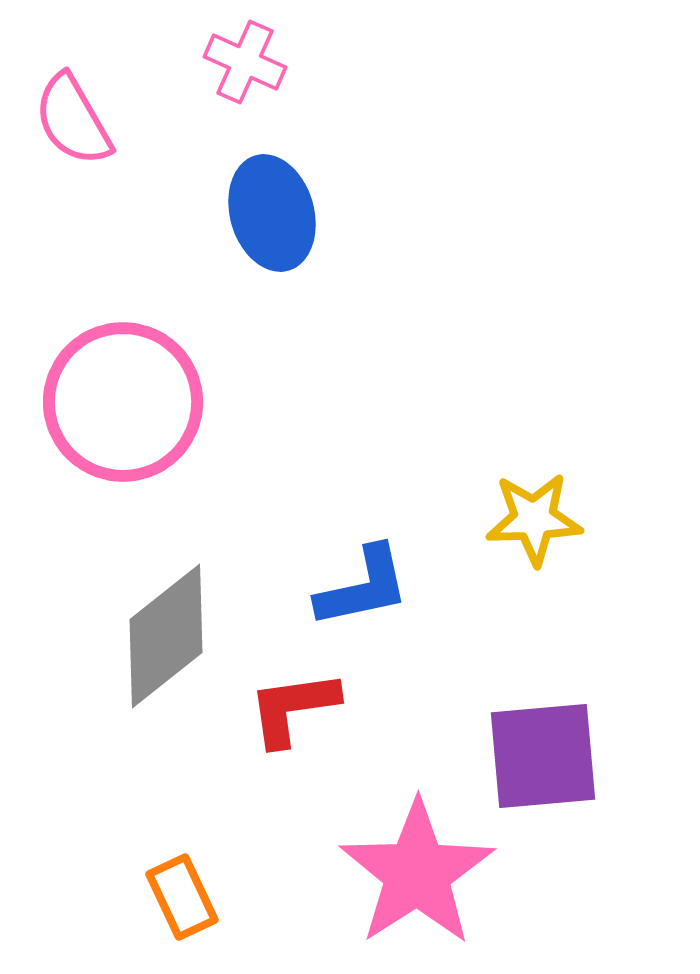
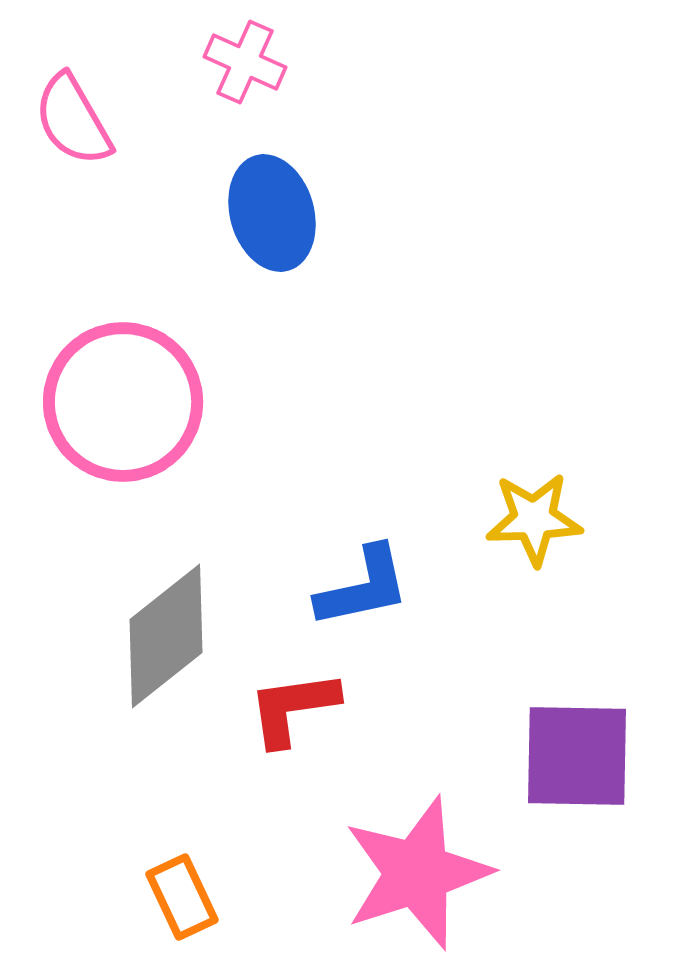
purple square: moved 34 px right; rotated 6 degrees clockwise
pink star: rotated 15 degrees clockwise
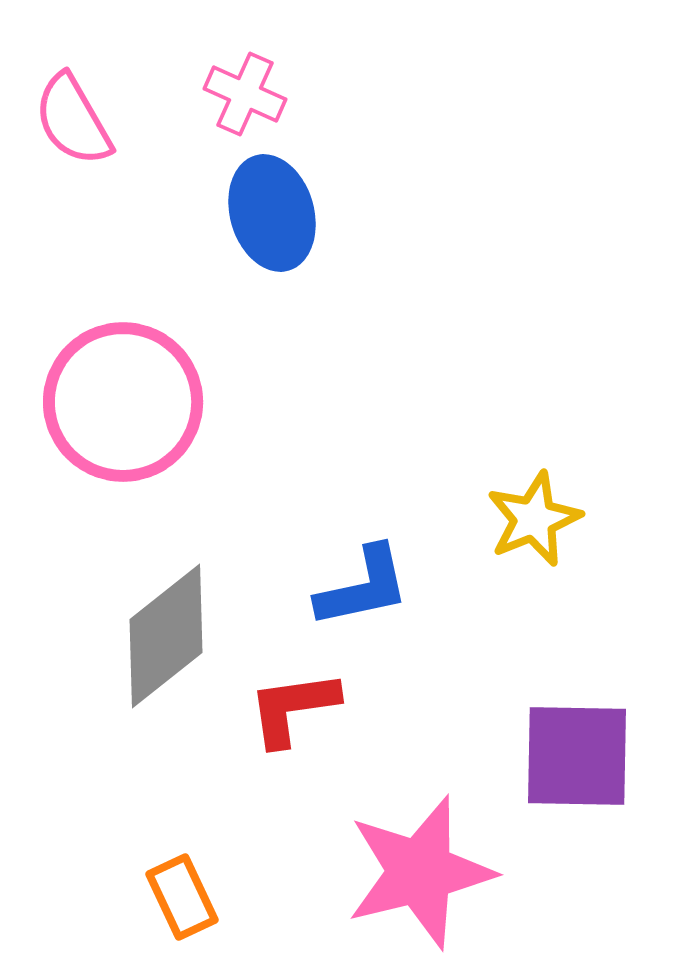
pink cross: moved 32 px down
yellow star: rotated 20 degrees counterclockwise
pink star: moved 3 px right, 1 px up; rotated 4 degrees clockwise
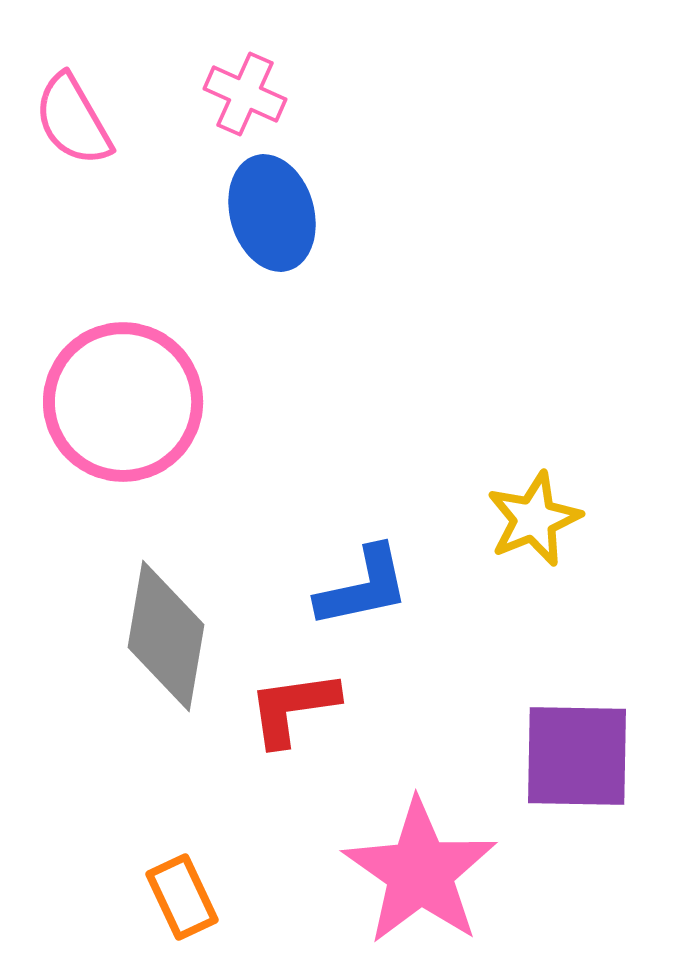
gray diamond: rotated 42 degrees counterclockwise
pink star: rotated 23 degrees counterclockwise
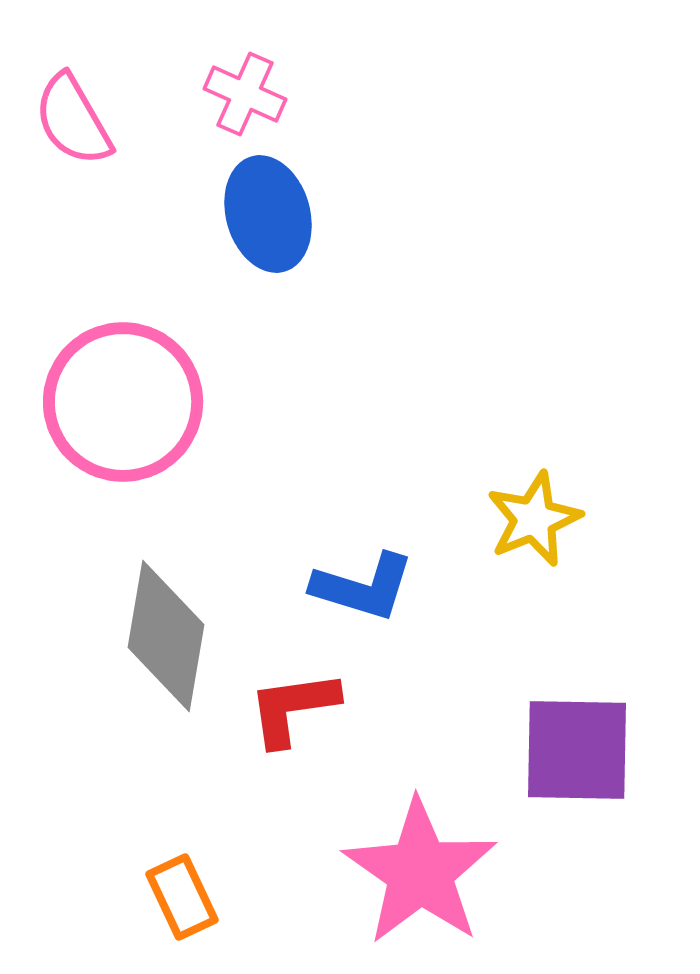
blue ellipse: moved 4 px left, 1 px down
blue L-shape: rotated 29 degrees clockwise
purple square: moved 6 px up
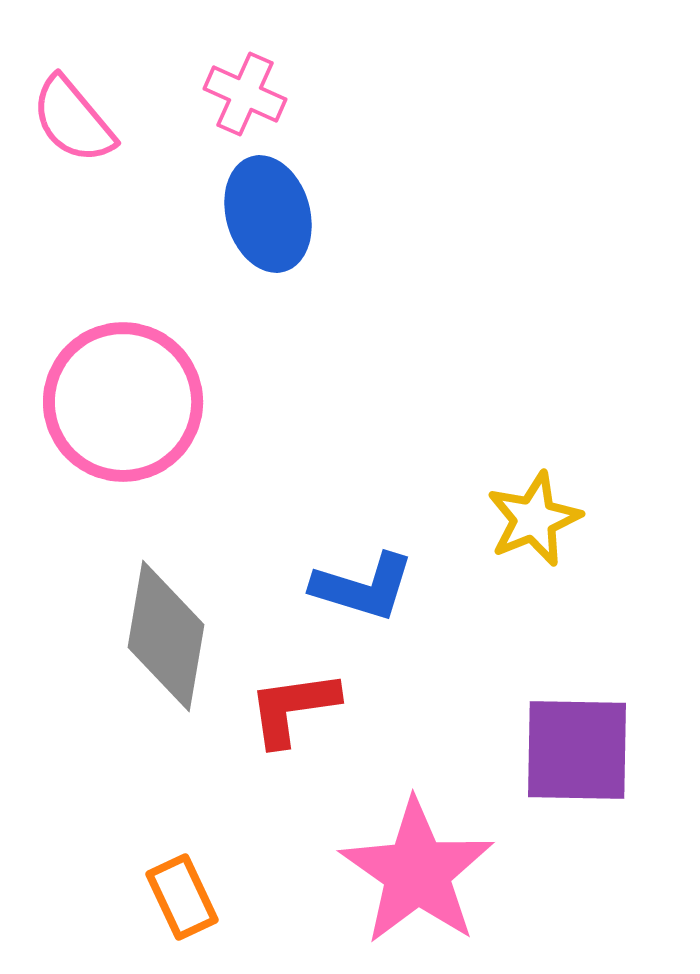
pink semicircle: rotated 10 degrees counterclockwise
pink star: moved 3 px left
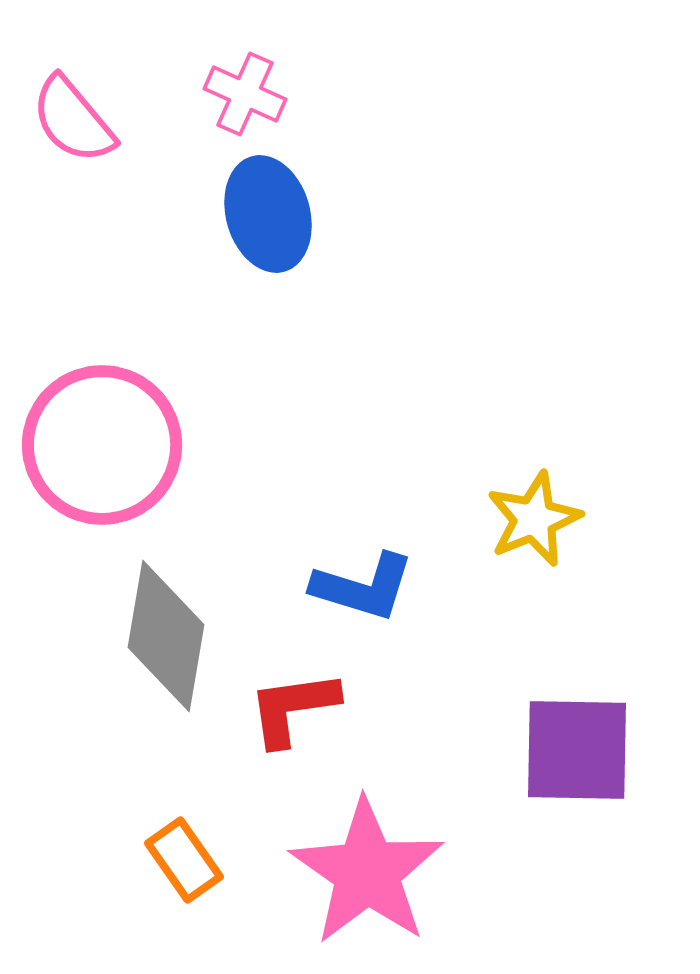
pink circle: moved 21 px left, 43 px down
pink star: moved 50 px left
orange rectangle: moved 2 px right, 37 px up; rotated 10 degrees counterclockwise
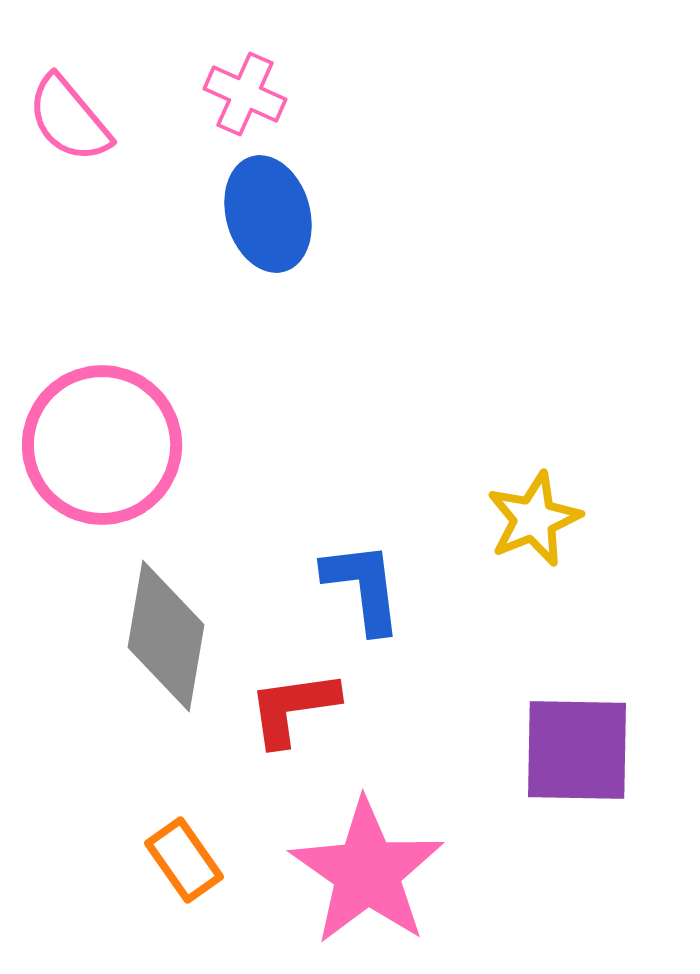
pink semicircle: moved 4 px left, 1 px up
blue L-shape: rotated 114 degrees counterclockwise
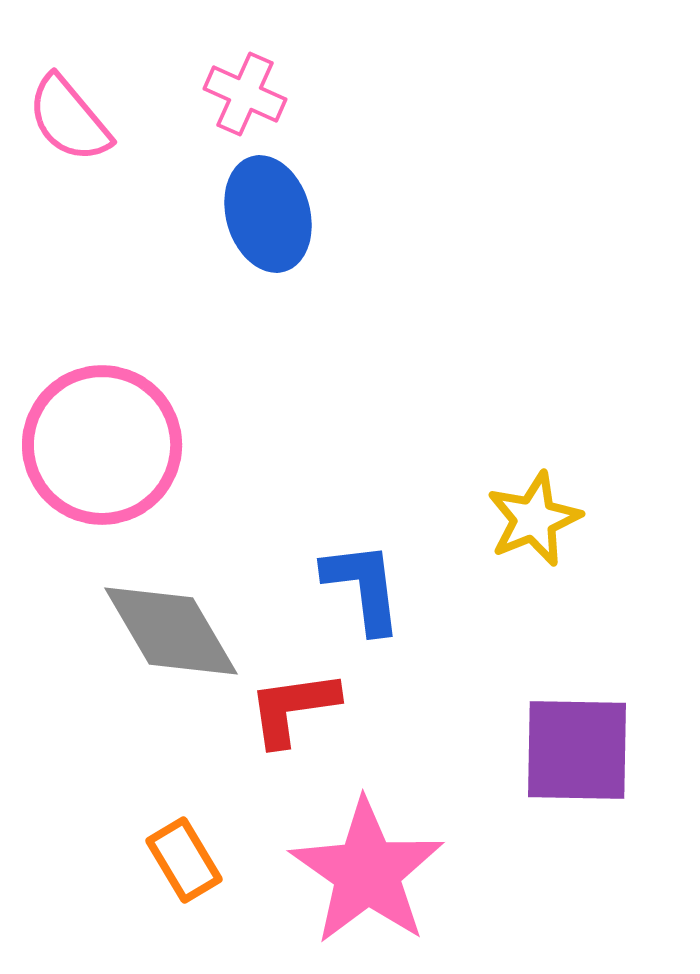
gray diamond: moved 5 px right, 5 px up; rotated 40 degrees counterclockwise
orange rectangle: rotated 4 degrees clockwise
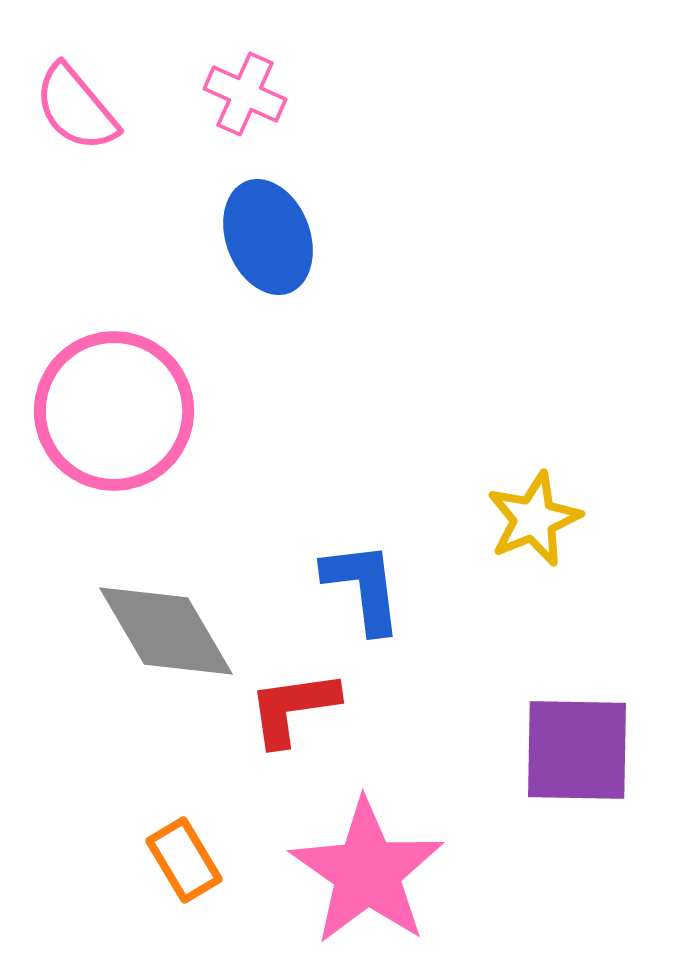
pink semicircle: moved 7 px right, 11 px up
blue ellipse: moved 23 px down; rotated 5 degrees counterclockwise
pink circle: moved 12 px right, 34 px up
gray diamond: moved 5 px left
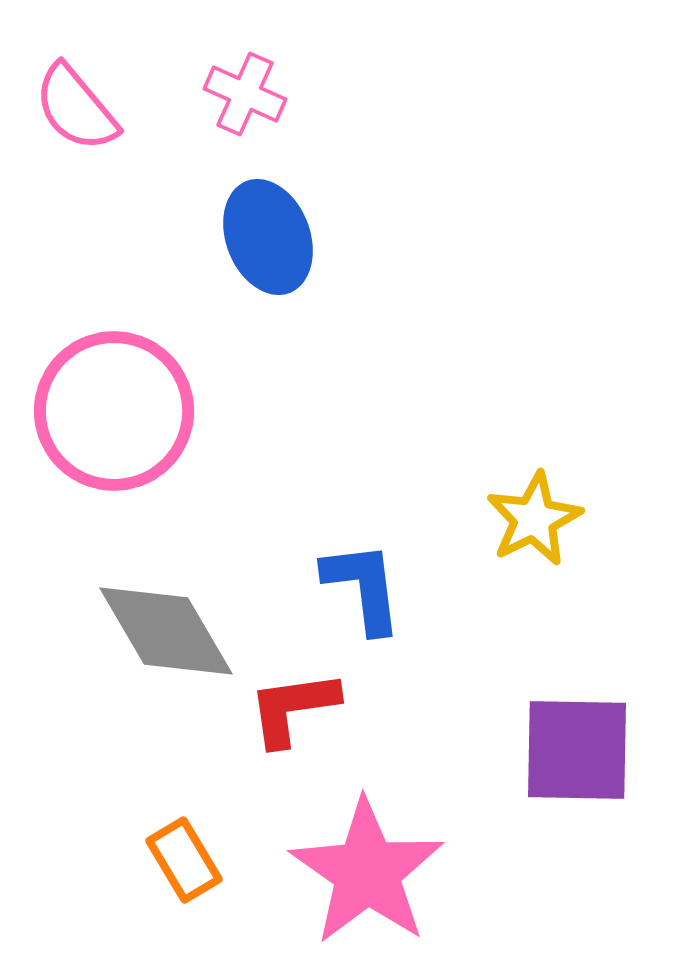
yellow star: rotated 4 degrees counterclockwise
